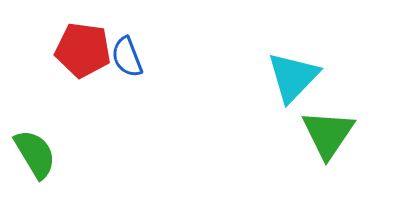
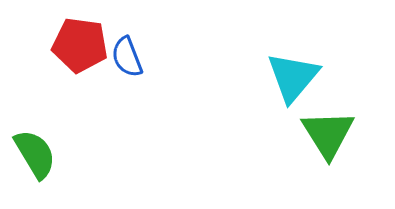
red pentagon: moved 3 px left, 5 px up
cyan triangle: rotated 4 degrees counterclockwise
green triangle: rotated 6 degrees counterclockwise
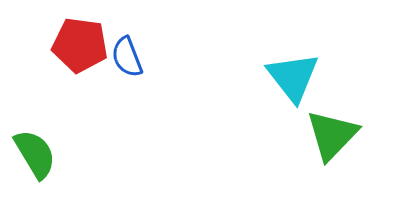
cyan triangle: rotated 18 degrees counterclockwise
green triangle: moved 4 px right, 1 px down; rotated 16 degrees clockwise
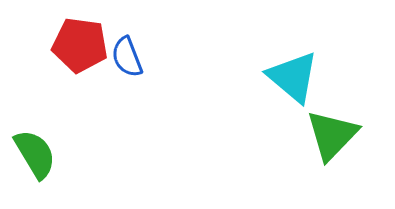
cyan triangle: rotated 12 degrees counterclockwise
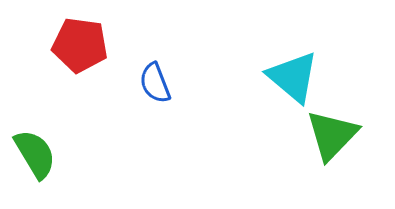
blue semicircle: moved 28 px right, 26 px down
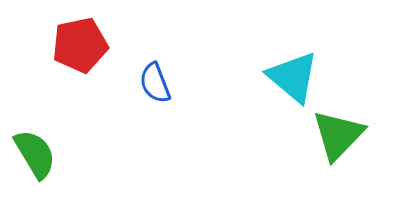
red pentagon: rotated 20 degrees counterclockwise
green triangle: moved 6 px right
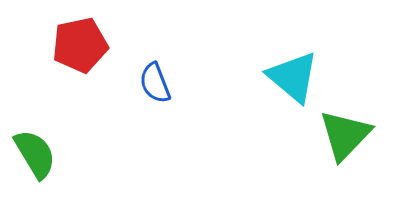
green triangle: moved 7 px right
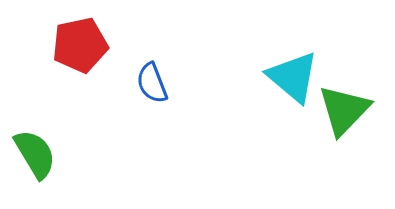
blue semicircle: moved 3 px left
green triangle: moved 1 px left, 25 px up
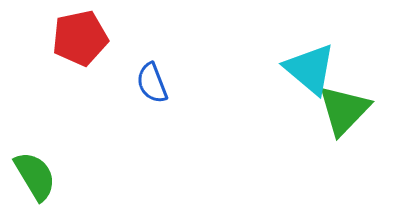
red pentagon: moved 7 px up
cyan triangle: moved 17 px right, 8 px up
green semicircle: moved 22 px down
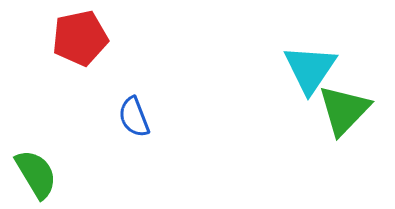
cyan triangle: rotated 24 degrees clockwise
blue semicircle: moved 18 px left, 34 px down
green semicircle: moved 1 px right, 2 px up
